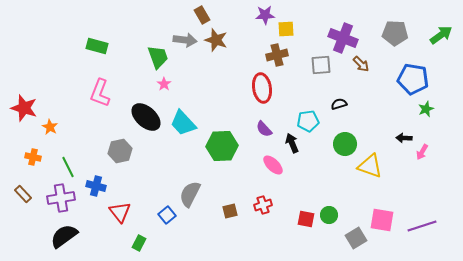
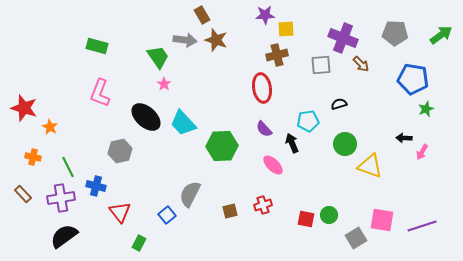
green trapezoid at (158, 57): rotated 15 degrees counterclockwise
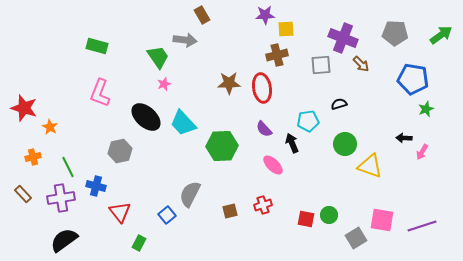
brown star at (216, 40): moved 13 px right, 43 px down; rotated 20 degrees counterclockwise
pink star at (164, 84): rotated 16 degrees clockwise
orange cross at (33, 157): rotated 28 degrees counterclockwise
black semicircle at (64, 236): moved 4 px down
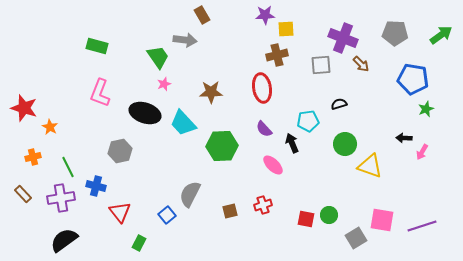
brown star at (229, 83): moved 18 px left, 9 px down
black ellipse at (146, 117): moved 1 px left, 4 px up; rotated 24 degrees counterclockwise
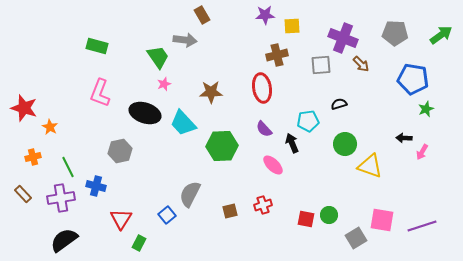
yellow square at (286, 29): moved 6 px right, 3 px up
red triangle at (120, 212): moved 1 px right, 7 px down; rotated 10 degrees clockwise
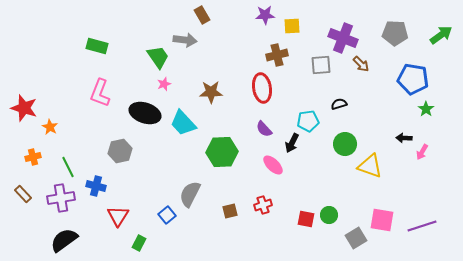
green star at (426, 109): rotated 14 degrees counterclockwise
black arrow at (292, 143): rotated 132 degrees counterclockwise
green hexagon at (222, 146): moved 6 px down
red triangle at (121, 219): moved 3 px left, 3 px up
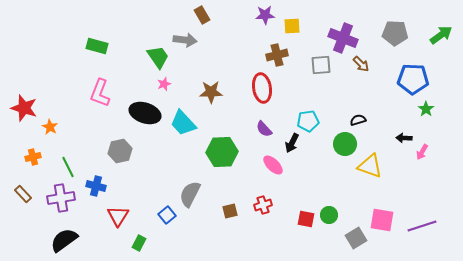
blue pentagon at (413, 79): rotated 8 degrees counterclockwise
black semicircle at (339, 104): moved 19 px right, 16 px down
